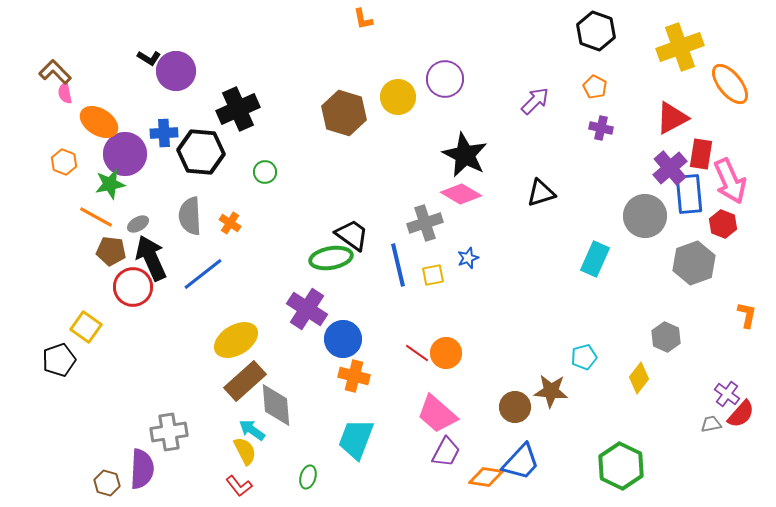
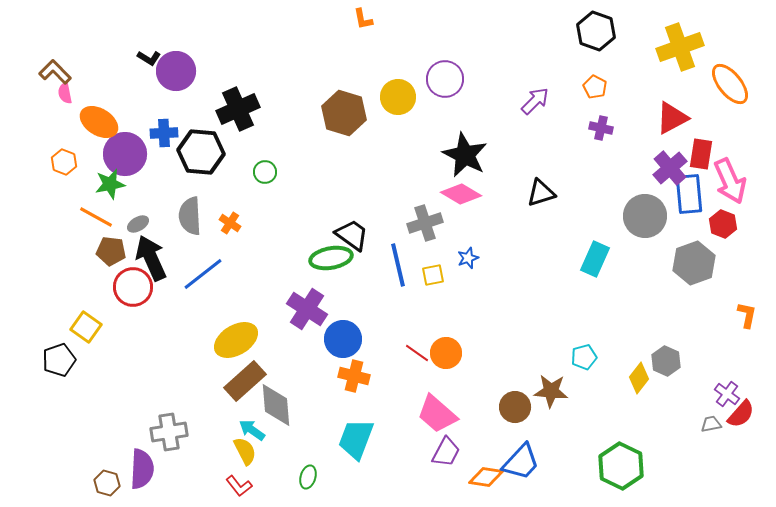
gray hexagon at (666, 337): moved 24 px down
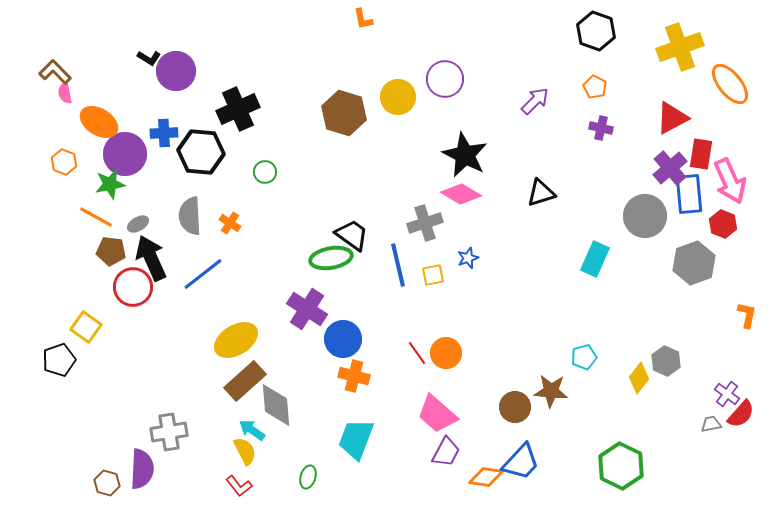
red line at (417, 353): rotated 20 degrees clockwise
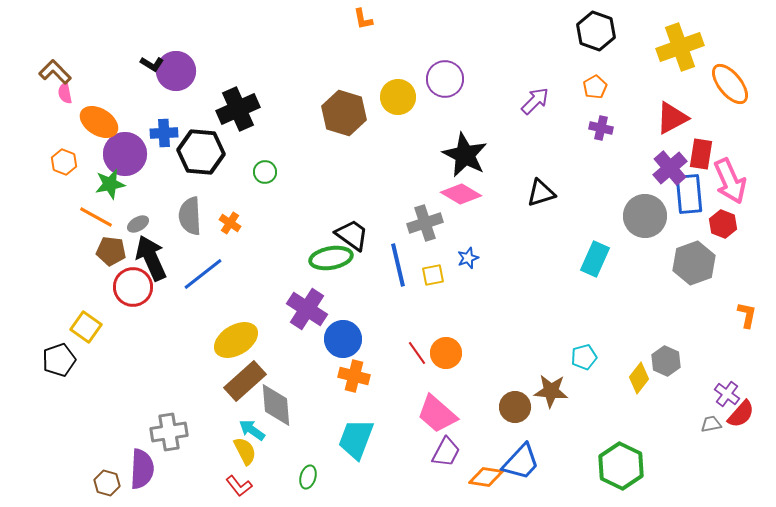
black L-shape at (149, 58): moved 3 px right, 6 px down
orange pentagon at (595, 87): rotated 15 degrees clockwise
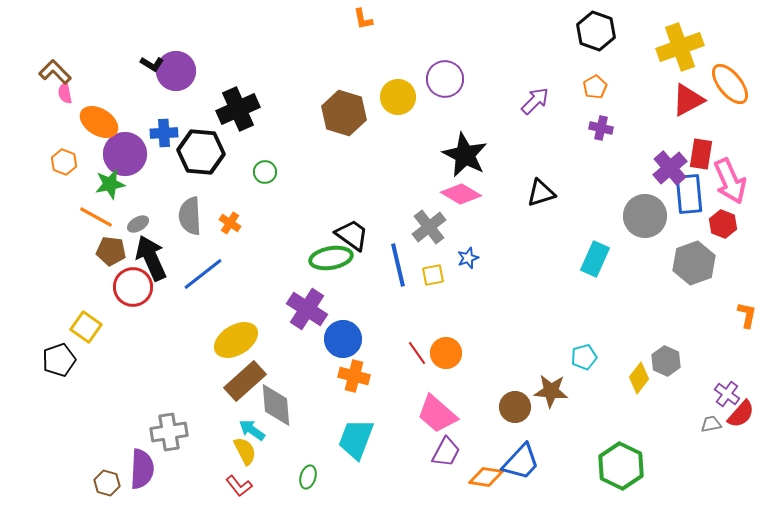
red triangle at (672, 118): moved 16 px right, 18 px up
gray cross at (425, 223): moved 4 px right, 4 px down; rotated 20 degrees counterclockwise
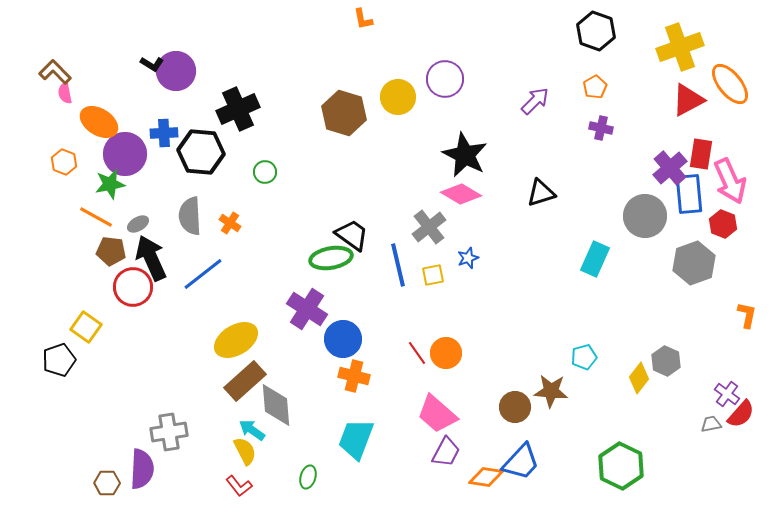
brown hexagon at (107, 483): rotated 15 degrees counterclockwise
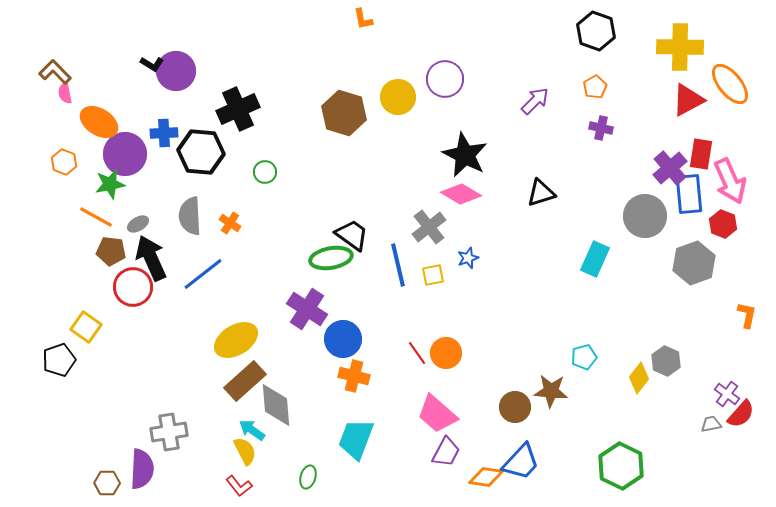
yellow cross at (680, 47): rotated 21 degrees clockwise
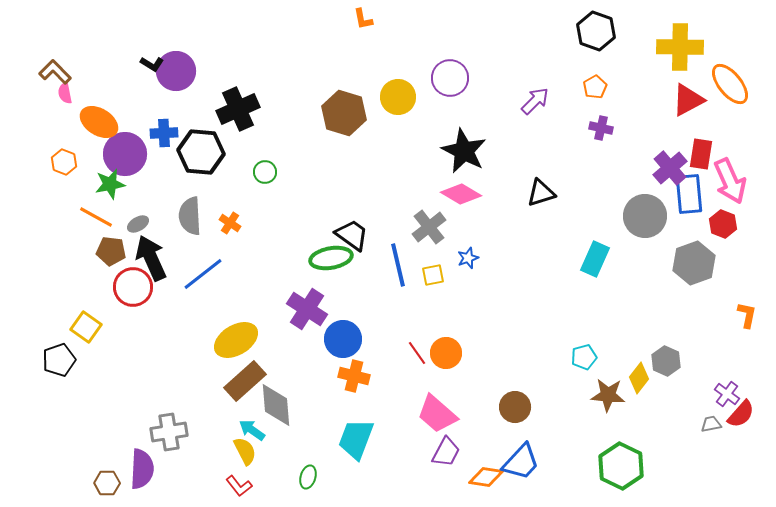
purple circle at (445, 79): moved 5 px right, 1 px up
black star at (465, 155): moved 1 px left, 4 px up
brown star at (551, 391): moved 57 px right, 4 px down
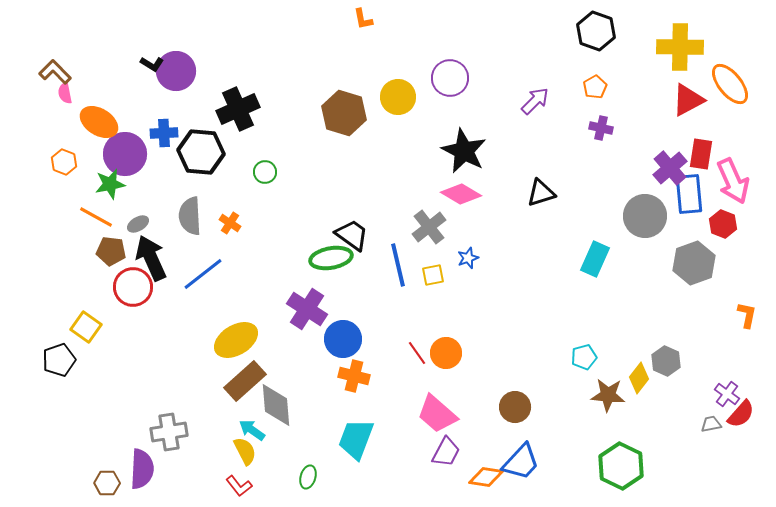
pink arrow at (730, 181): moved 3 px right
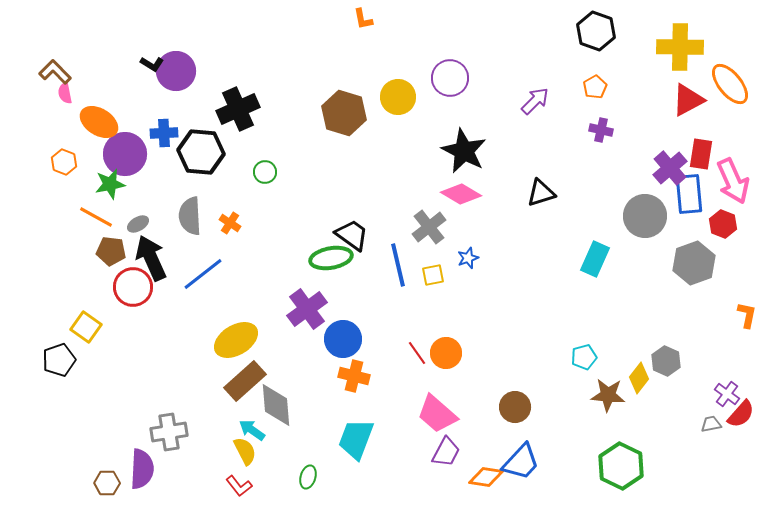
purple cross at (601, 128): moved 2 px down
purple cross at (307, 309): rotated 21 degrees clockwise
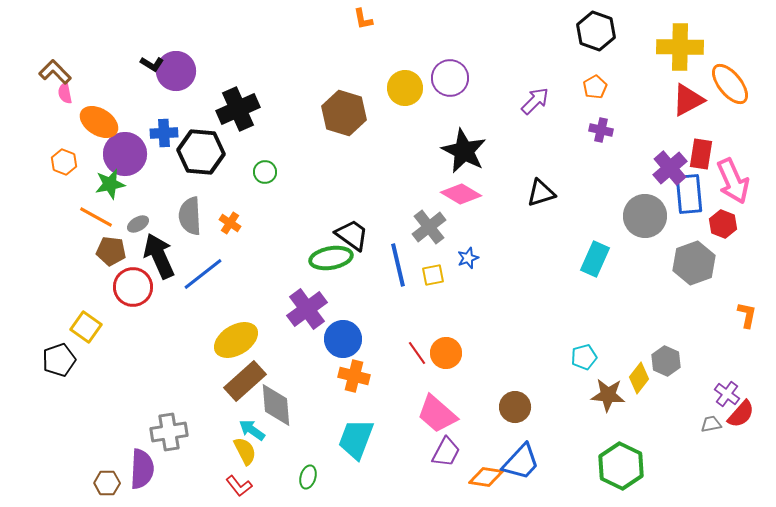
yellow circle at (398, 97): moved 7 px right, 9 px up
black arrow at (151, 258): moved 8 px right, 2 px up
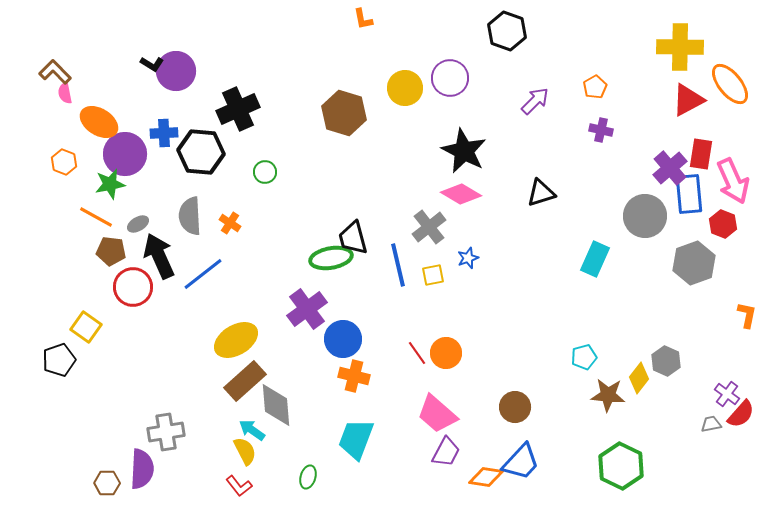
black hexagon at (596, 31): moved 89 px left
black trapezoid at (352, 235): moved 1 px right, 3 px down; rotated 141 degrees counterclockwise
gray cross at (169, 432): moved 3 px left
